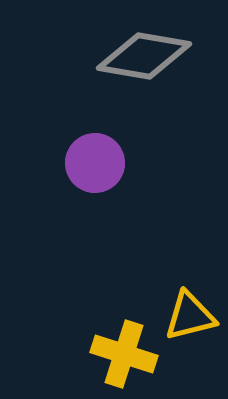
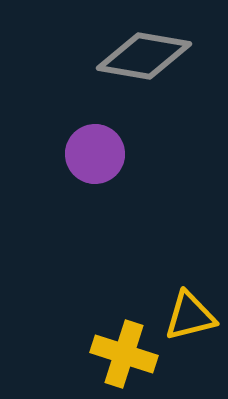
purple circle: moved 9 px up
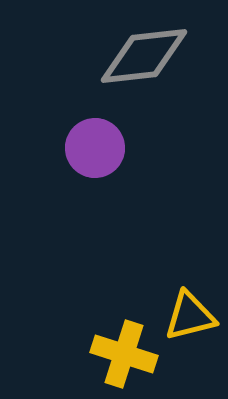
gray diamond: rotated 16 degrees counterclockwise
purple circle: moved 6 px up
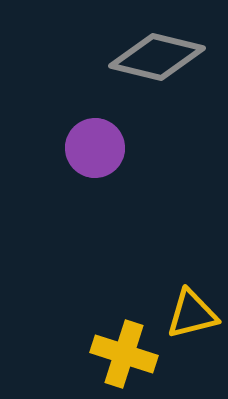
gray diamond: moved 13 px right, 1 px down; rotated 20 degrees clockwise
yellow triangle: moved 2 px right, 2 px up
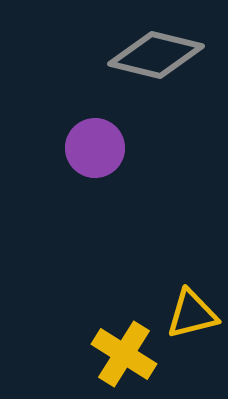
gray diamond: moved 1 px left, 2 px up
yellow cross: rotated 14 degrees clockwise
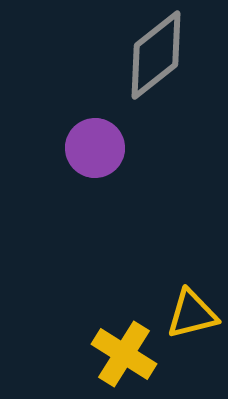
gray diamond: rotated 52 degrees counterclockwise
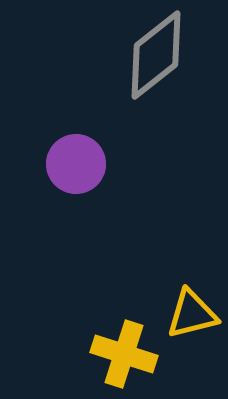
purple circle: moved 19 px left, 16 px down
yellow cross: rotated 14 degrees counterclockwise
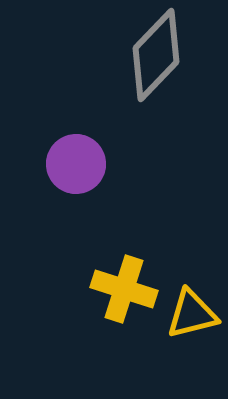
gray diamond: rotated 8 degrees counterclockwise
yellow cross: moved 65 px up
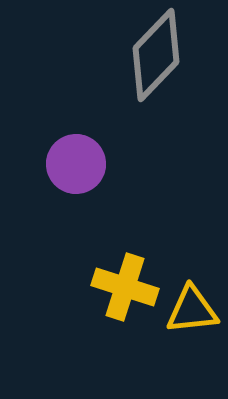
yellow cross: moved 1 px right, 2 px up
yellow triangle: moved 4 px up; rotated 8 degrees clockwise
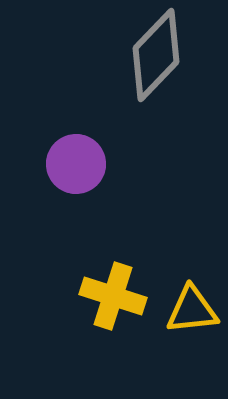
yellow cross: moved 12 px left, 9 px down
